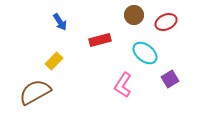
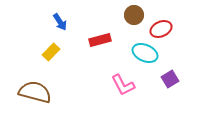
red ellipse: moved 5 px left, 7 px down
cyan ellipse: rotated 15 degrees counterclockwise
yellow rectangle: moved 3 px left, 9 px up
pink L-shape: rotated 60 degrees counterclockwise
brown semicircle: rotated 44 degrees clockwise
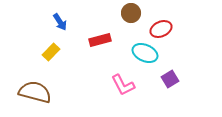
brown circle: moved 3 px left, 2 px up
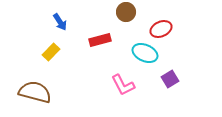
brown circle: moved 5 px left, 1 px up
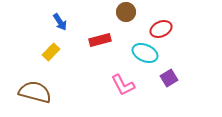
purple square: moved 1 px left, 1 px up
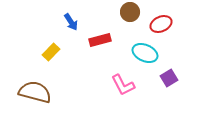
brown circle: moved 4 px right
blue arrow: moved 11 px right
red ellipse: moved 5 px up
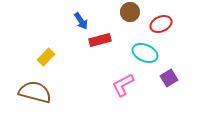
blue arrow: moved 10 px right, 1 px up
yellow rectangle: moved 5 px left, 5 px down
pink L-shape: rotated 90 degrees clockwise
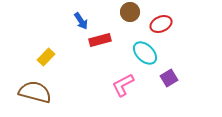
cyan ellipse: rotated 20 degrees clockwise
